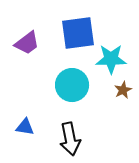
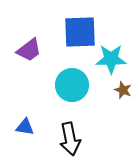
blue square: moved 2 px right, 1 px up; rotated 6 degrees clockwise
purple trapezoid: moved 2 px right, 7 px down
brown star: rotated 24 degrees counterclockwise
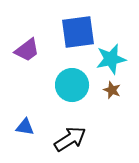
blue square: moved 2 px left; rotated 6 degrees counterclockwise
purple trapezoid: moved 2 px left
cyan star: rotated 12 degrees counterclockwise
brown star: moved 11 px left
black arrow: rotated 112 degrees counterclockwise
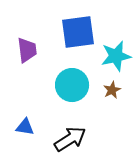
purple trapezoid: rotated 60 degrees counterclockwise
cyan star: moved 5 px right, 3 px up
brown star: rotated 24 degrees clockwise
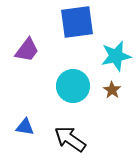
blue square: moved 1 px left, 10 px up
purple trapezoid: rotated 44 degrees clockwise
cyan circle: moved 1 px right, 1 px down
brown star: rotated 12 degrees counterclockwise
black arrow: rotated 112 degrees counterclockwise
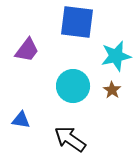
blue square: rotated 15 degrees clockwise
blue triangle: moved 4 px left, 7 px up
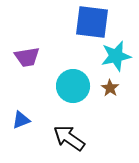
blue square: moved 15 px right
purple trapezoid: moved 7 px down; rotated 44 degrees clockwise
brown star: moved 2 px left, 2 px up
blue triangle: rotated 30 degrees counterclockwise
black arrow: moved 1 px left, 1 px up
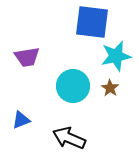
black arrow: rotated 12 degrees counterclockwise
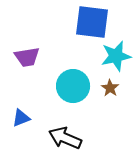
blue triangle: moved 2 px up
black arrow: moved 4 px left
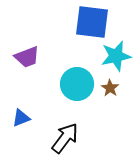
purple trapezoid: rotated 12 degrees counterclockwise
cyan circle: moved 4 px right, 2 px up
black arrow: rotated 104 degrees clockwise
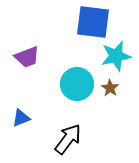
blue square: moved 1 px right
black arrow: moved 3 px right, 1 px down
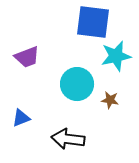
brown star: moved 12 px down; rotated 24 degrees counterclockwise
black arrow: rotated 120 degrees counterclockwise
